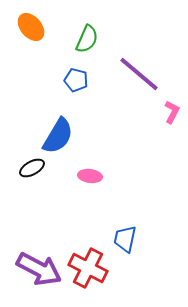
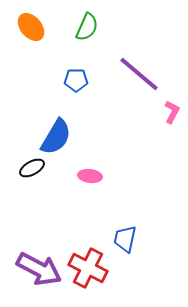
green semicircle: moved 12 px up
blue pentagon: rotated 15 degrees counterclockwise
blue semicircle: moved 2 px left, 1 px down
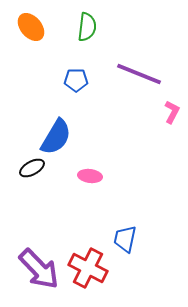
green semicircle: rotated 16 degrees counterclockwise
purple line: rotated 18 degrees counterclockwise
purple arrow: rotated 18 degrees clockwise
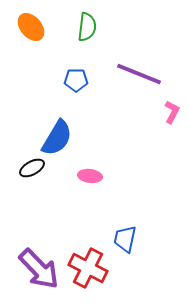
blue semicircle: moved 1 px right, 1 px down
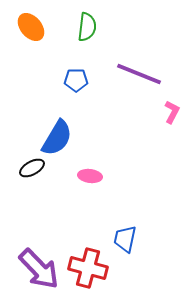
red cross: rotated 12 degrees counterclockwise
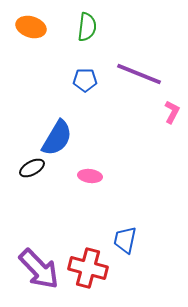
orange ellipse: rotated 32 degrees counterclockwise
blue pentagon: moved 9 px right
blue trapezoid: moved 1 px down
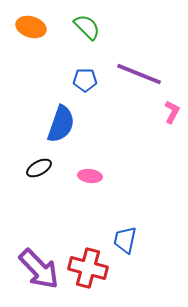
green semicircle: rotated 52 degrees counterclockwise
blue semicircle: moved 4 px right, 14 px up; rotated 12 degrees counterclockwise
black ellipse: moved 7 px right
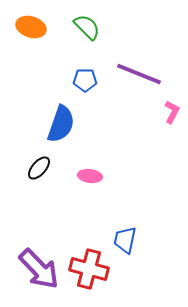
black ellipse: rotated 20 degrees counterclockwise
red cross: moved 1 px right, 1 px down
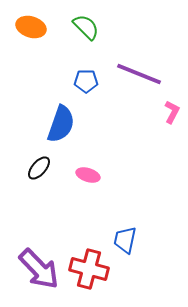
green semicircle: moved 1 px left
blue pentagon: moved 1 px right, 1 px down
pink ellipse: moved 2 px left, 1 px up; rotated 10 degrees clockwise
